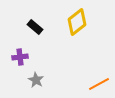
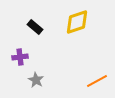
yellow diamond: rotated 20 degrees clockwise
orange line: moved 2 px left, 3 px up
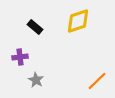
yellow diamond: moved 1 px right, 1 px up
orange line: rotated 15 degrees counterclockwise
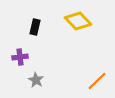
yellow diamond: rotated 64 degrees clockwise
black rectangle: rotated 63 degrees clockwise
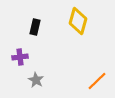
yellow diamond: rotated 60 degrees clockwise
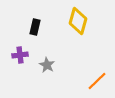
purple cross: moved 2 px up
gray star: moved 11 px right, 15 px up
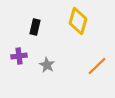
purple cross: moved 1 px left, 1 px down
orange line: moved 15 px up
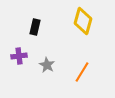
yellow diamond: moved 5 px right
orange line: moved 15 px left, 6 px down; rotated 15 degrees counterclockwise
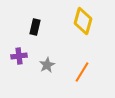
gray star: rotated 14 degrees clockwise
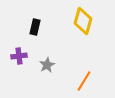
orange line: moved 2 px right, 9 px down
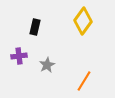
yellow diamond: rotated 20 degrees clockwise
